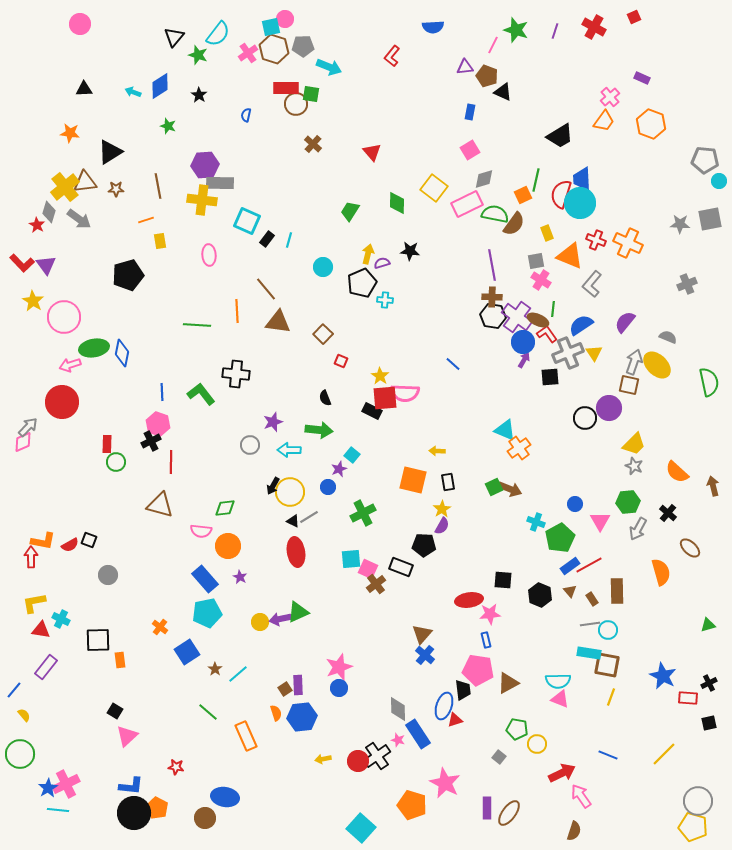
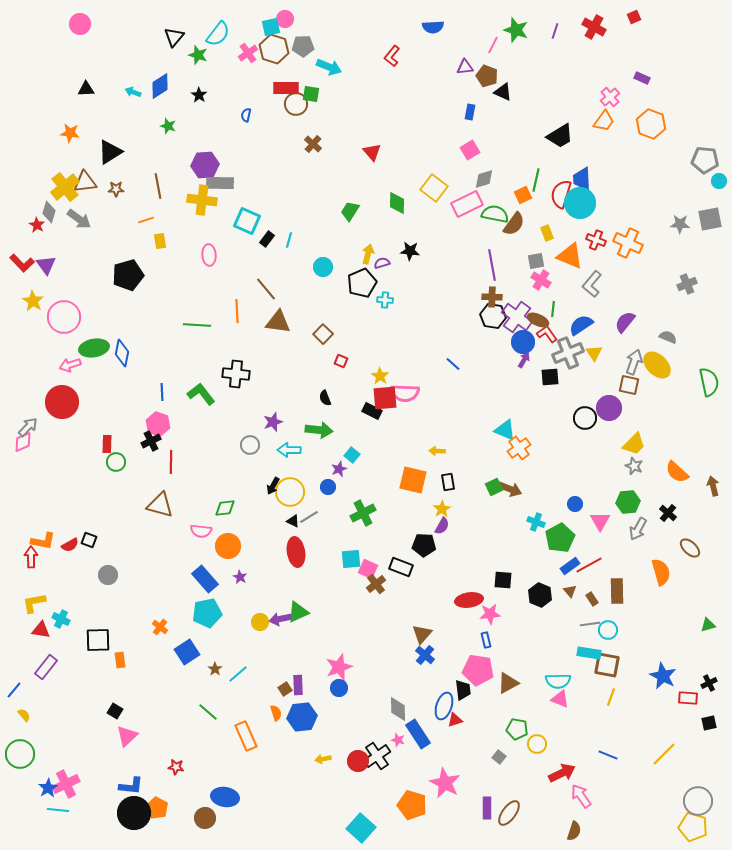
black triangle at (84, 89): moved 2 px right
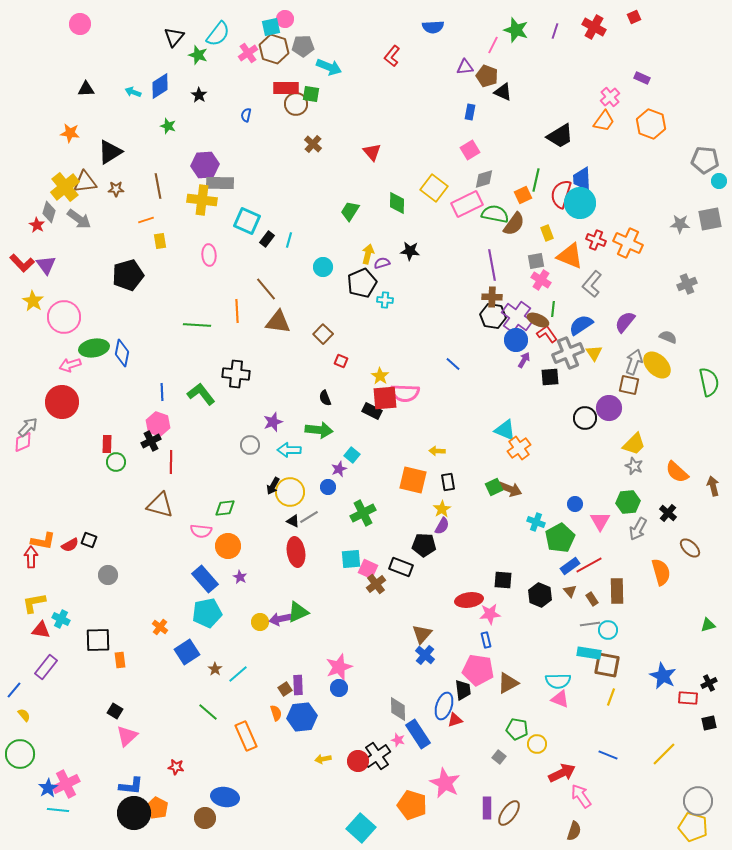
blue circle at (523, 342): moved 7 px left, 2 px up
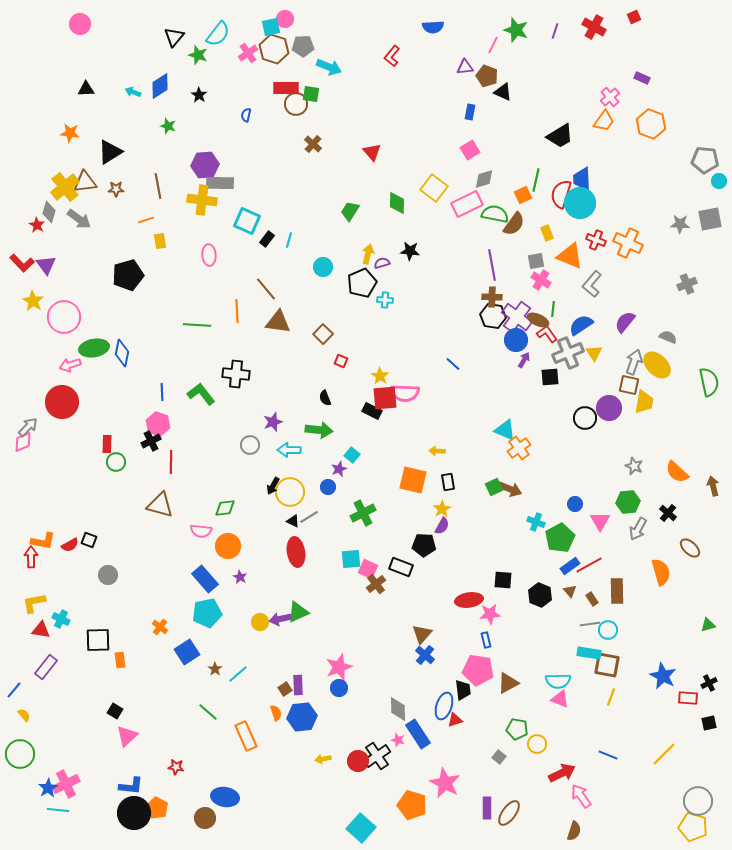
yellow trapezoid at (634, 444): moved 10 px right, 42 px up; rotated 35 degrees counterclockwise
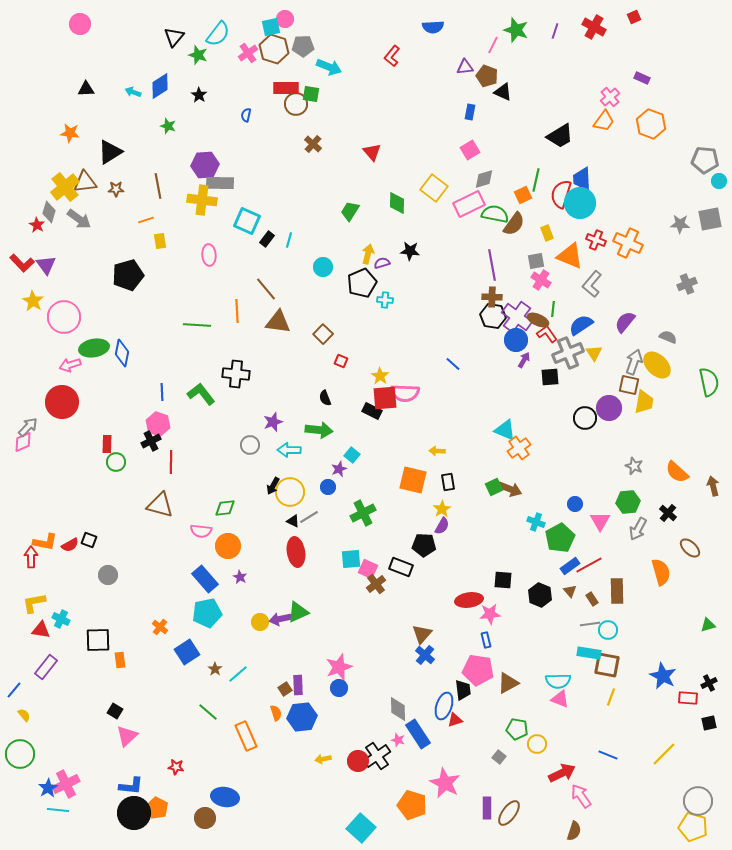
pink rectangle at (467, 204): moved 2 px right
orange L-shape at (43, 541): moved 2 px right, 1 px down
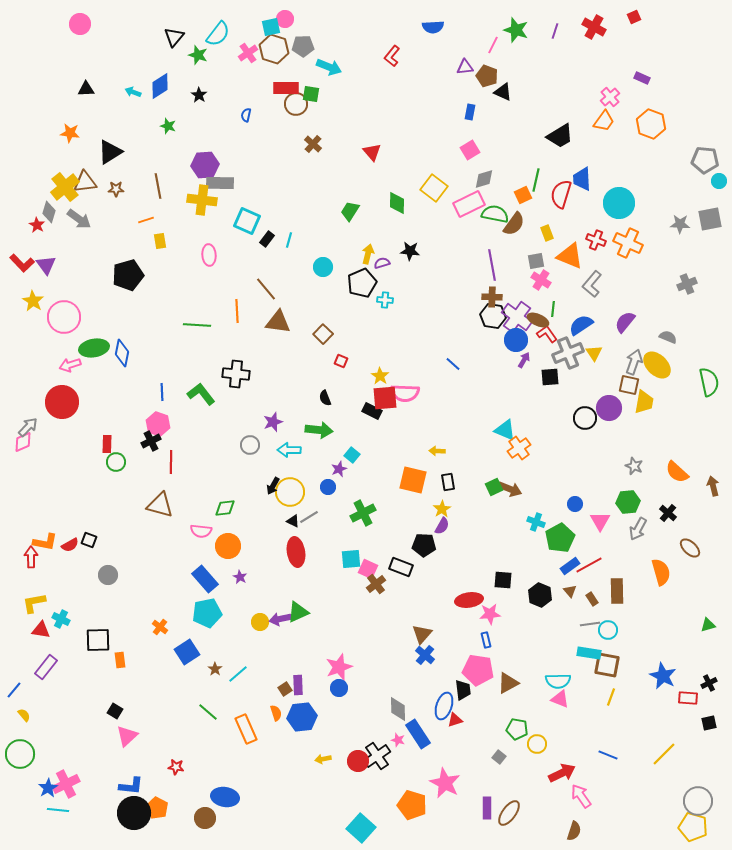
cyan circle at (580, 203): moved 39 px right
orange rectangle at (246, 736): moved 7 px up
